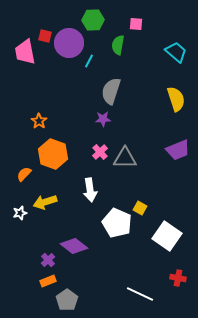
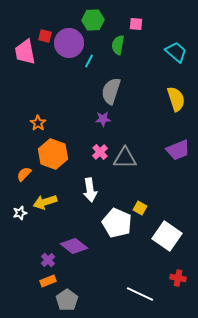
orange star: moved 1 px left, 2 px down
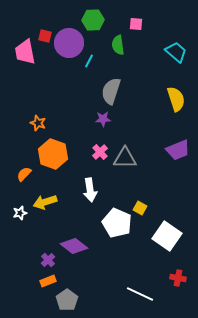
green semicircle: rotated 18 degrees counterclockwise
orange star: rotated 14 degrees counterclockwise
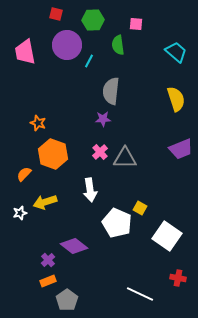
red square: moved 11 px right, 22 px up
purple circle: moved 2 px left, 2 px down
gray semicircle: rotated 12 degrees counterclockwise
purple trapezoid: moved 3 px right, 1 px up
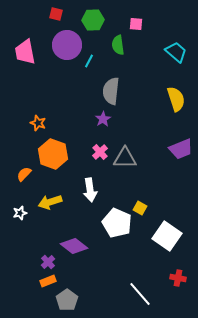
purple star: rotated 28 degrees counterclockwise
yellow arrow: moved 5 px right
purple cross: moved 2 px down
white line: rotated 24 degrees clockwise
